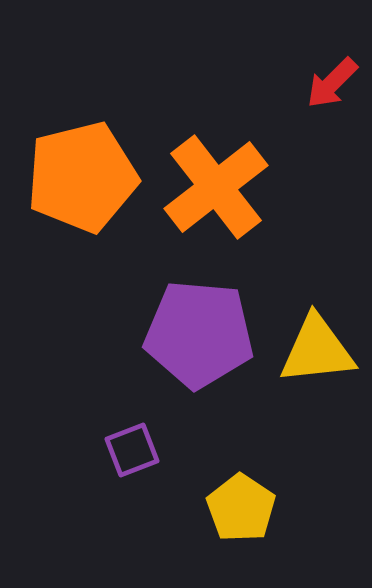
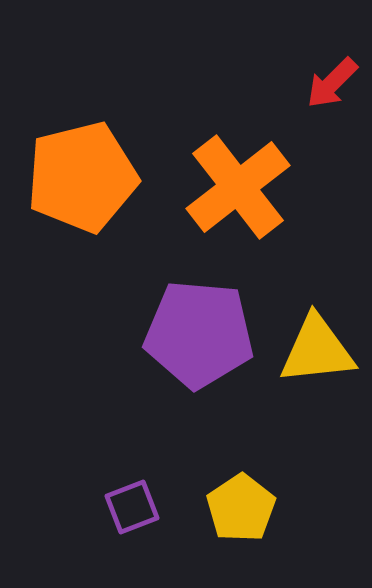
orange cross: moved 22 px right
purple square: moved 57 px down
yellow pentagon: rotated 4 degrees clockwise
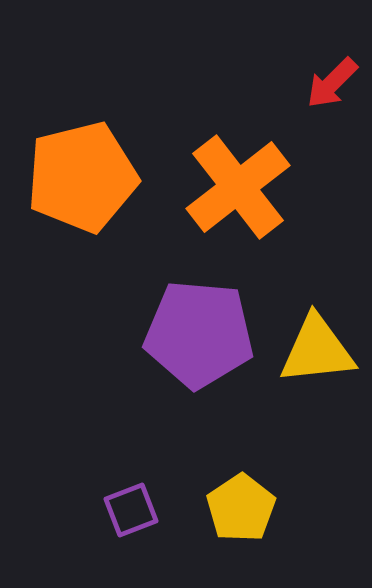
purple square: moved 1 px left, 3 px down
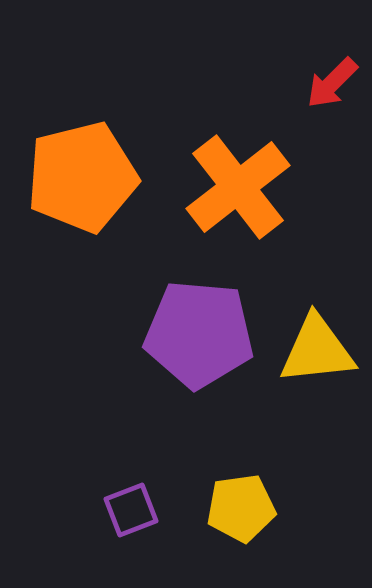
yellow pentagon: rotated 26 degrees clockwise
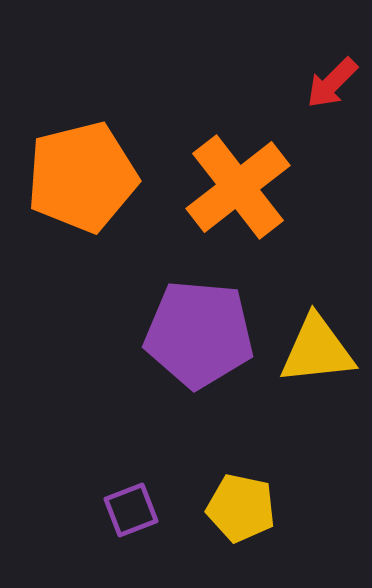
yellow pentagon: rotated 20 degrees clockwise
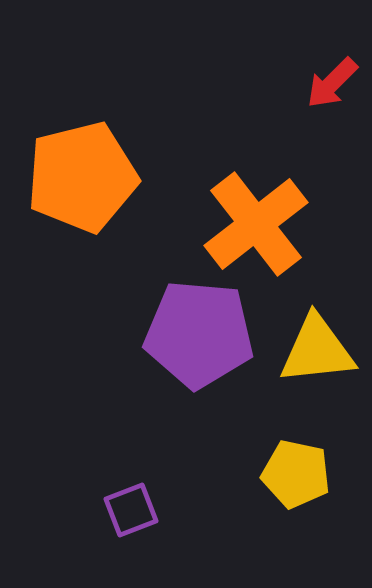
orange cross: moved 18 px right, 37 px down
yellow pentagon: moved 55 px right, 34 px up
